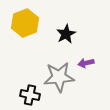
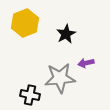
gray star: moved 1 px right, 1 px down
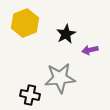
purple arrow: moved 4 px right, 13 px up
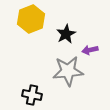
yellow hexagon: moved 6 px right, 4 px up
gray star: moved 8 px right, 7 px up
black cross: moved 2 px right
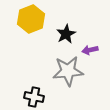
black cross: moved 2 px right, 2 px down
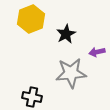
purple arrow: moved 7 px right, 2 px down
gray star: moved 3 px right, 2 px down
black cross: moved 2 px left
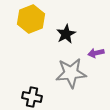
purple arrow: moved 1 px left, 1 px down
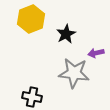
gray star: moved 3 px right; rotated 12 degrees clockwise
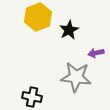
yellow hexagon: moved 7 px right, 2 px up
black star: moved 3 px right, 4 px up
gray star: moved 2 px right, 4 px down
